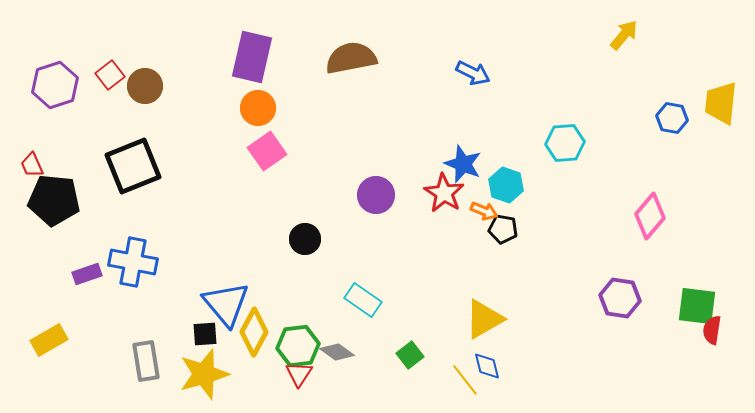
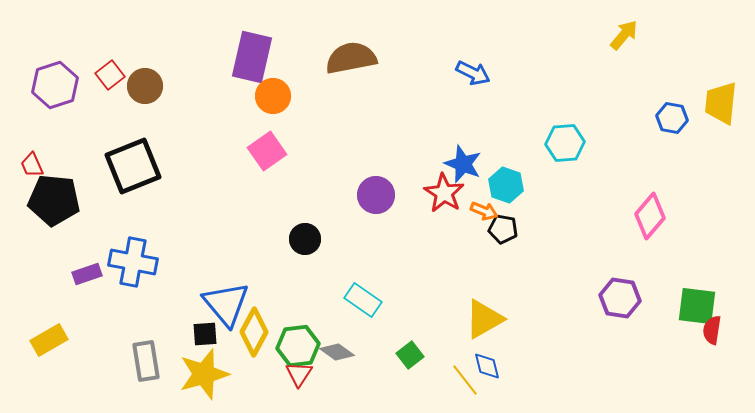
orange circle at (258, 108): moved 15 px right, 12 px up
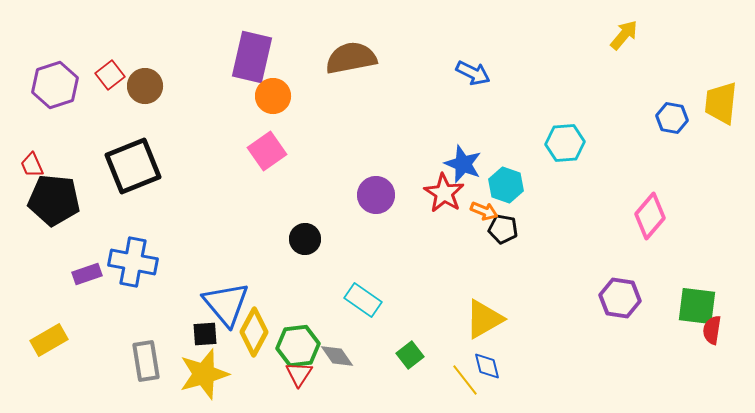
gray diamond at (337, 352): moved 4 px down; rotated 20 degrees clockwise
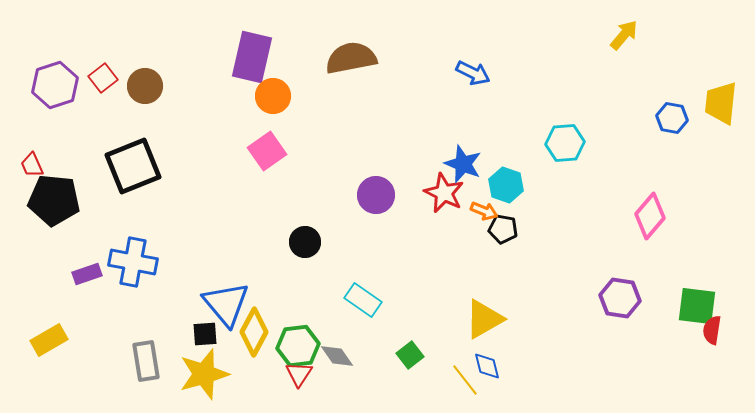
red square at (110, 75): moved 7 px left, 3 px down
red star at (444, 193): rotated 6 degrees counterclockwise
black circle at (305, 239): moved 3 px down
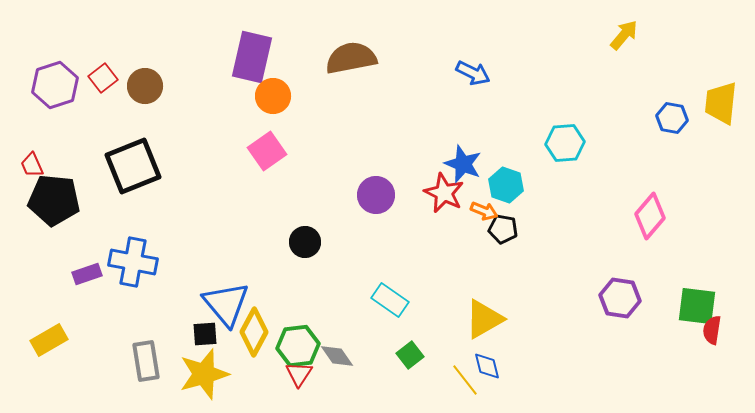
cyan rectangle at (363, 300): moved 27 px right
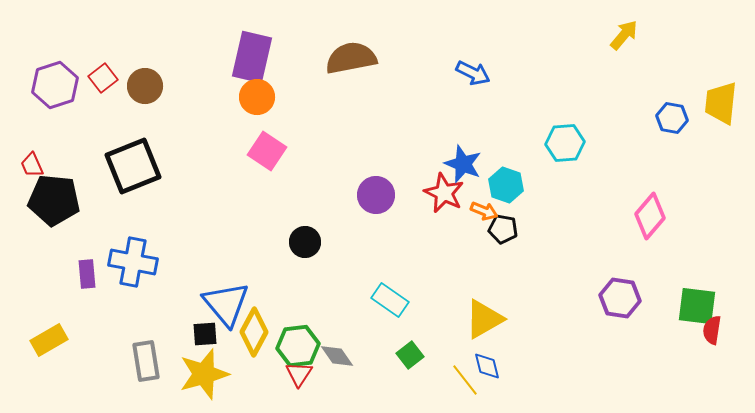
orange circle at (273, 96): moved 16 px left, 1 px down
pink square at (267, 151): rotated 21 degrees counterclockwise
purple rectangle at (87, 274): rotated 76 degrees counterclockwise
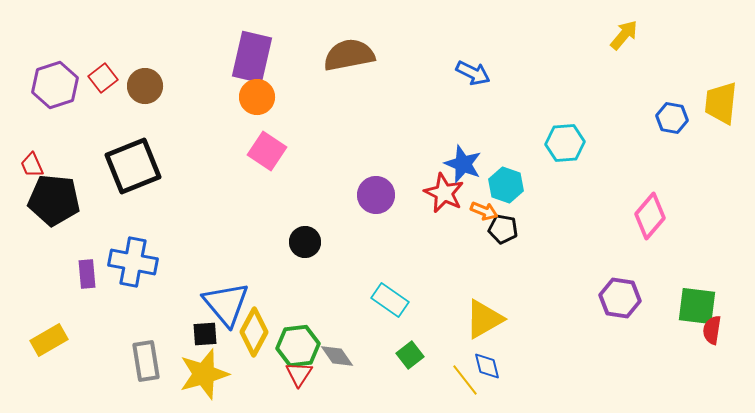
brown semicircle at (351, 58): moved 2 px left, 3 px up
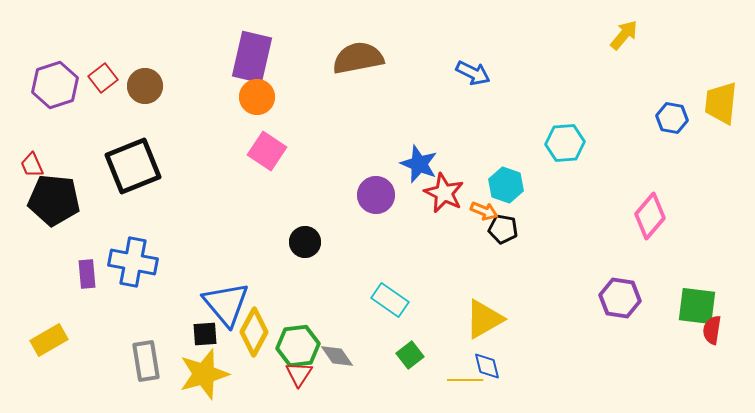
brown semicircle at (349, 55): moved 9 px right, 3 px down
blue star at (463, 164): moved 44 px left
yellow line at (465, 380): rotated 52 degrees counterclockwise
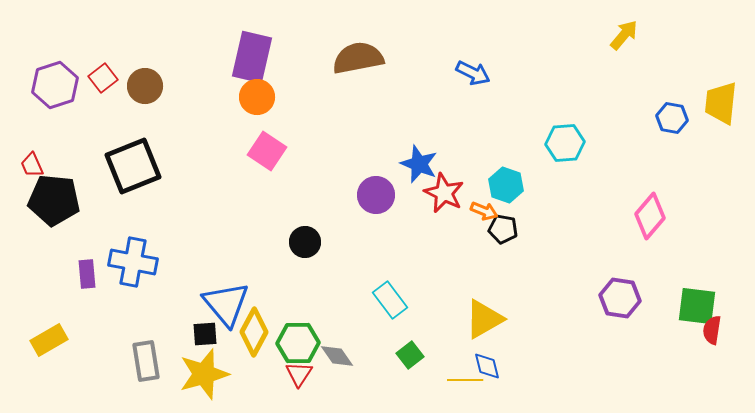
cyan rectangle at (390, 300): rotated 18 degrees clockwise
green hexagon at (298, 346): moved 3 px up; rotated 6 degrees clockwise
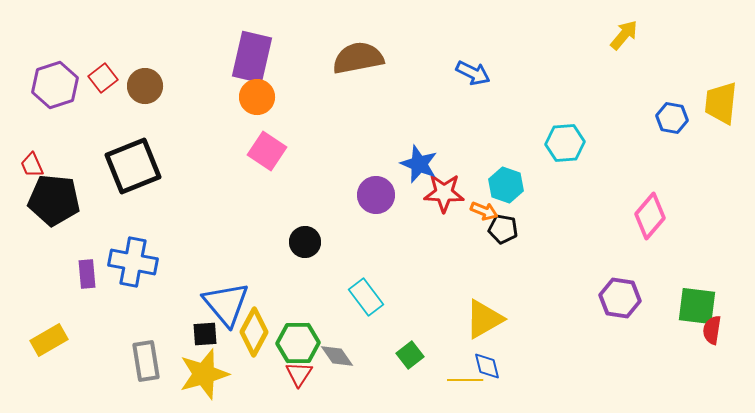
red star at (444, 193): rotated 24 degrees counterclockwise
cyan rectangle at (390, 300): moved 24 px left, 3 px up
